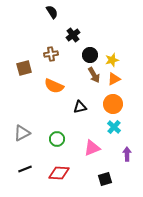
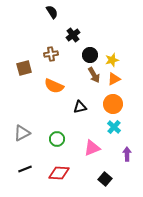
black square: rotated 32 degrees counterclockwise
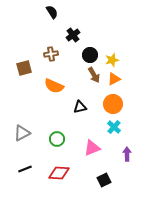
black square: moved 1 px left, 1 px down; rotated 24 degrees clockwise
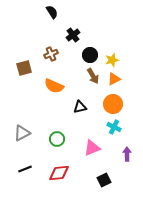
brown cross: rotated 16 degrees counterclockwise
brown arrow: moved 1 px left, 1 px down
cyan cross: rotated 16 degrees counterclockwise
red diamond: rotated 10 degrees counterclockwise
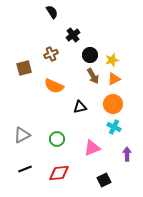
gray triangle: moved 2 px down
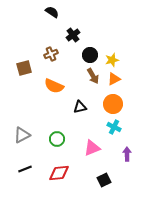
black semicircle: rotated 24 degrees counterclockwise
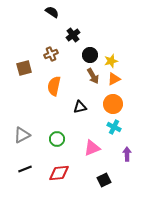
yellow star: moved 1 px left, 1 px down
orange semicircle: rotated 78 degrees clockwise
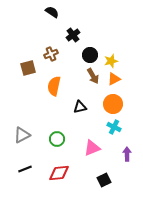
brown square: moved 4 px right
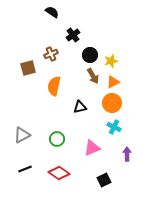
orange triangle: moved 1 px left, 3 px down
orange circle: moved 1 px left, 1 px up
red diamond: rotated 40 degrees clockwise
